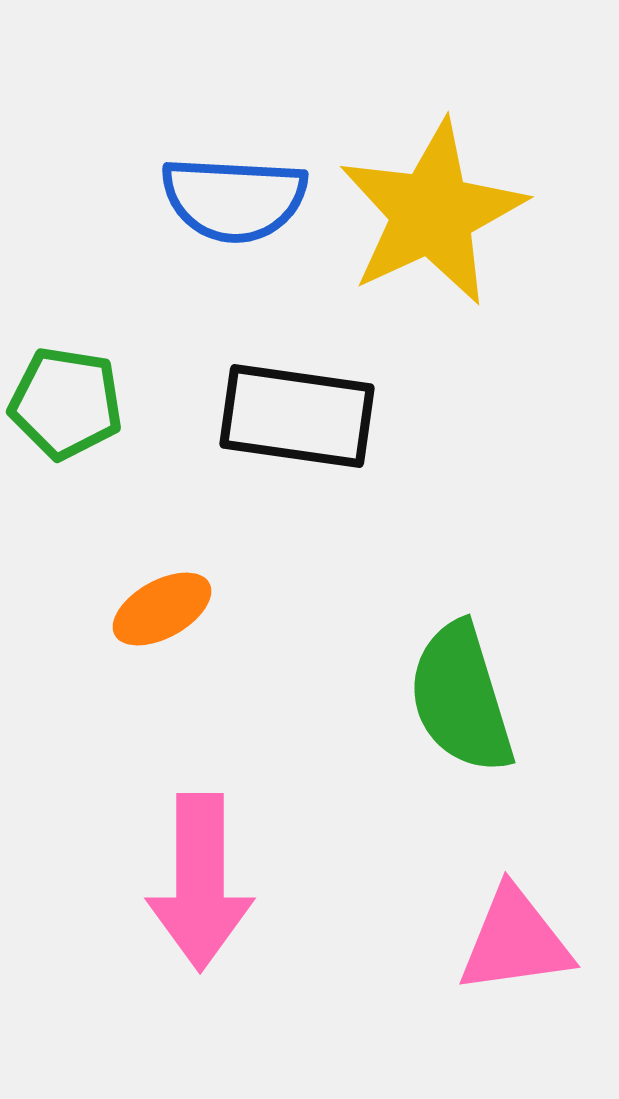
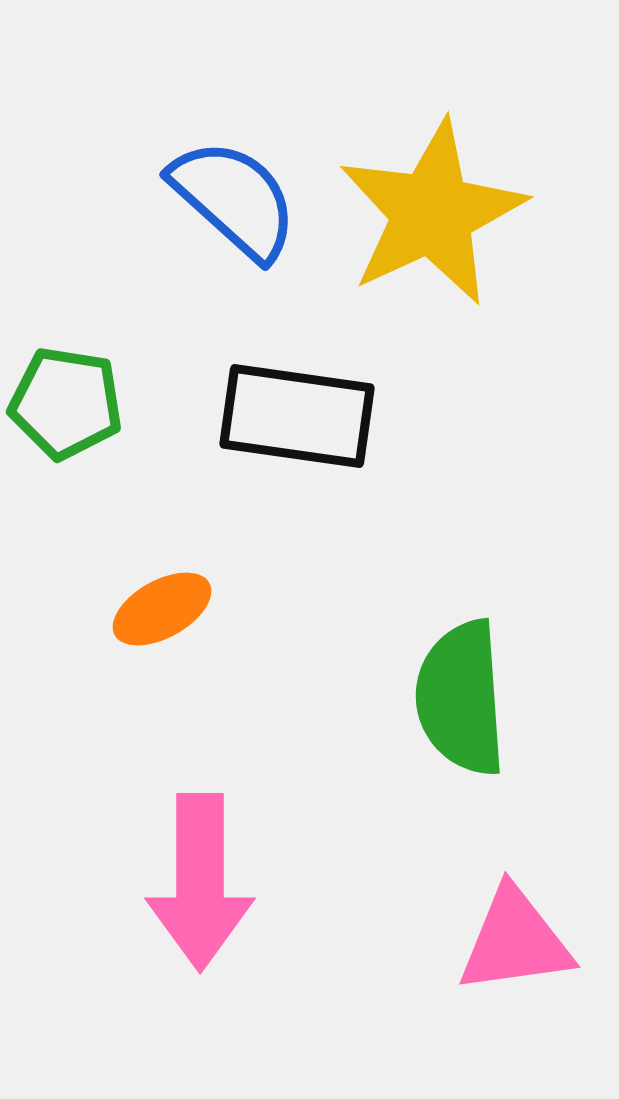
blue semicircle: rotated 141 degrees counterclockwise
green semicircle: rotated 13 degrees clockwise
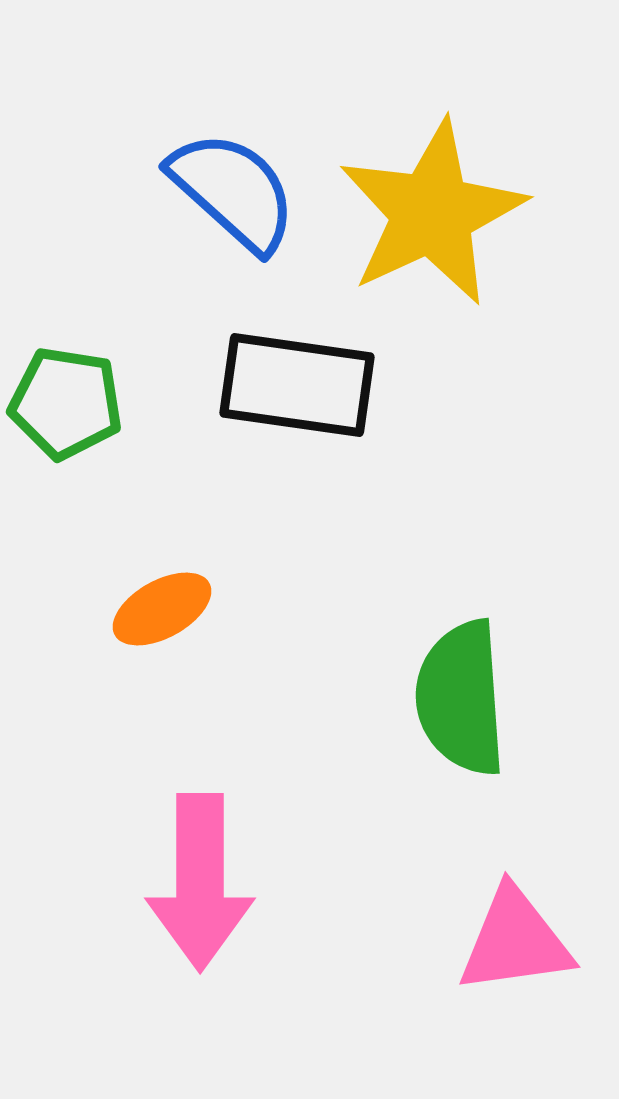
blue semicircle: moved 1 px left, 8 px up
black rectangle: moved 31 px up
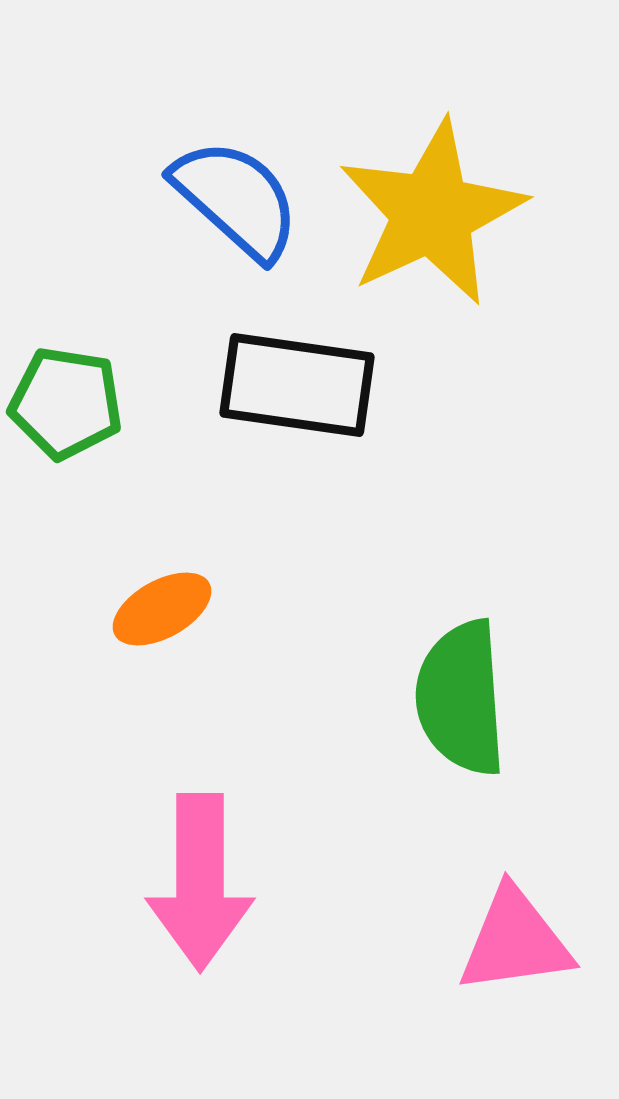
blue semicircle: moved 3 px right, 8 px down
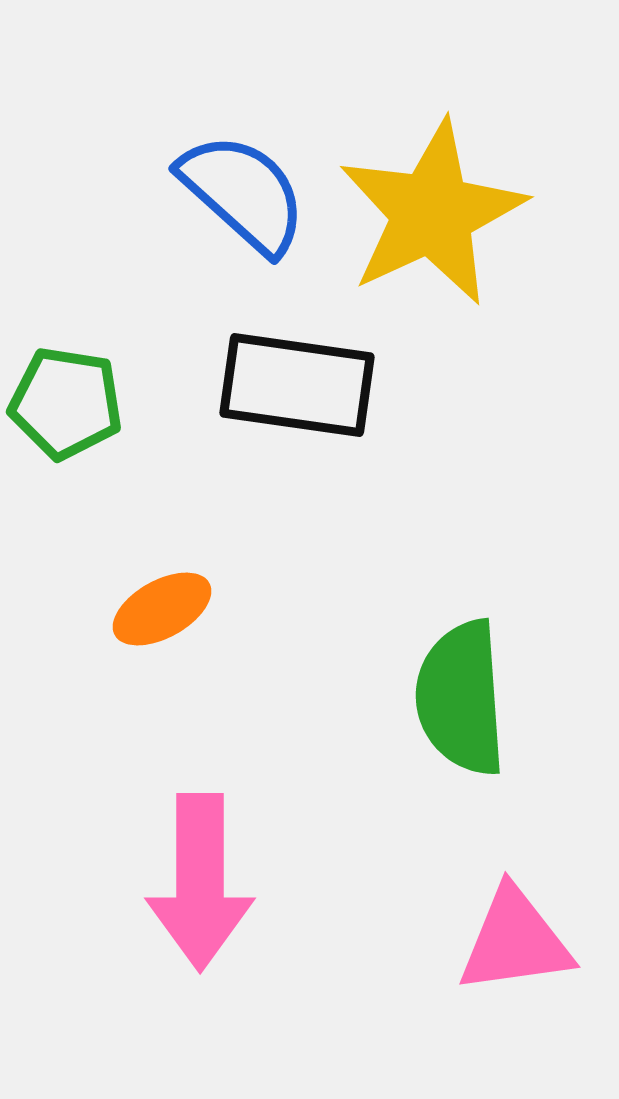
blue semicircle: moved 7 px right, 6 px up
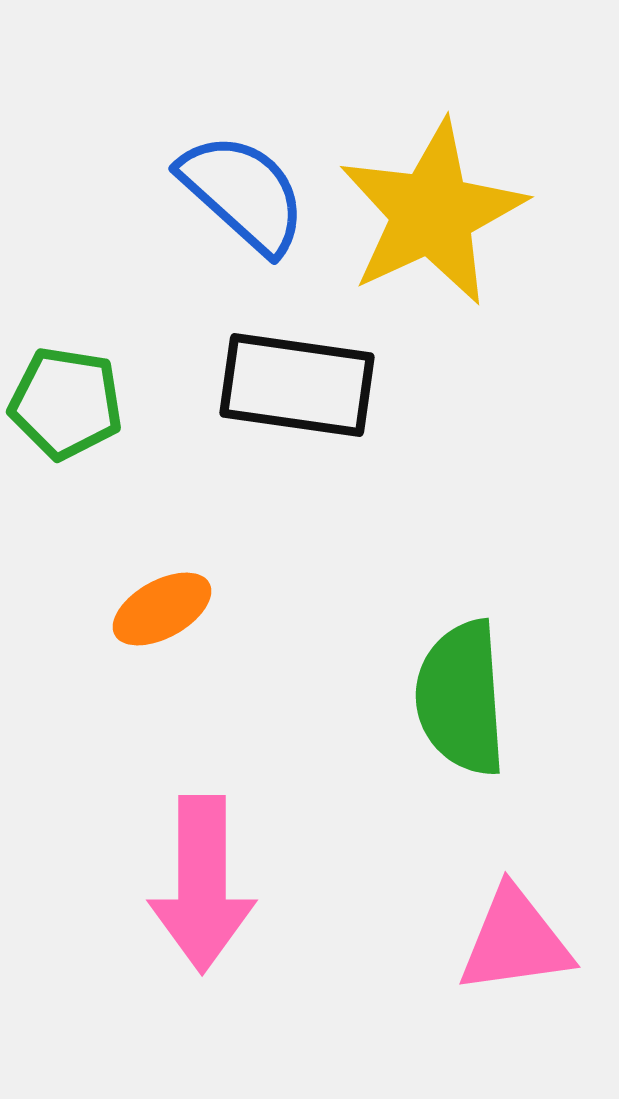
pink arrow: moved 2 px right, 2 px down
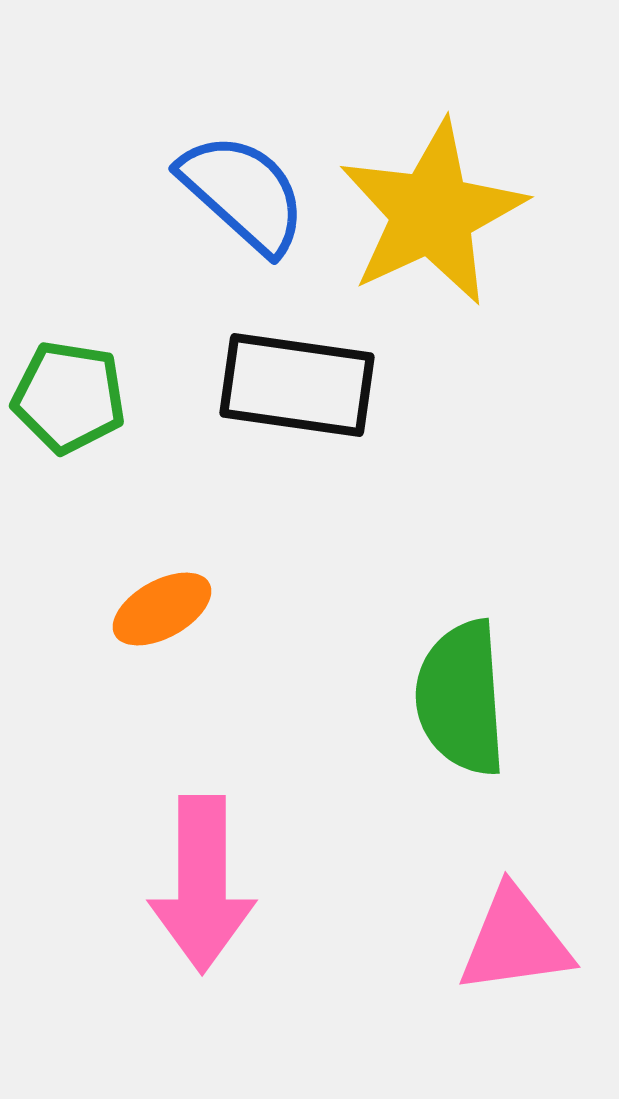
green pentagon: moved 3 px right, 6 px up
